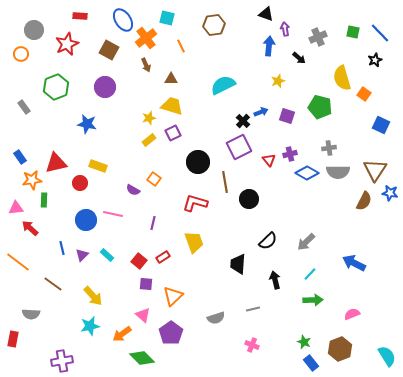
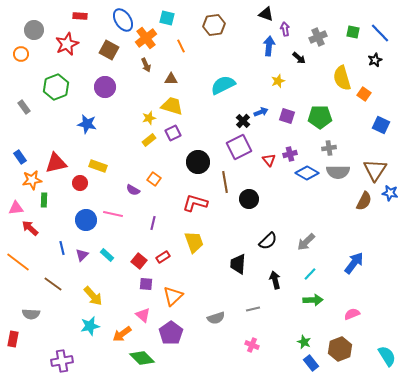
green pentagon at (320, 107): moved 10 px down; rotated 15 degrees counterclockwise
blue arrow at (354, 263): rotated 100 degrees clockwise
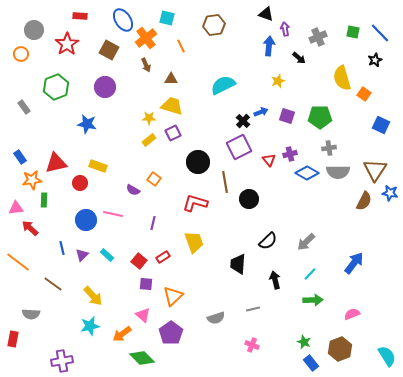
red star at (67, 44): rotated 10 degrees counterclockwise
yellow star at (149, 118): rotated 16 degrees clockwise
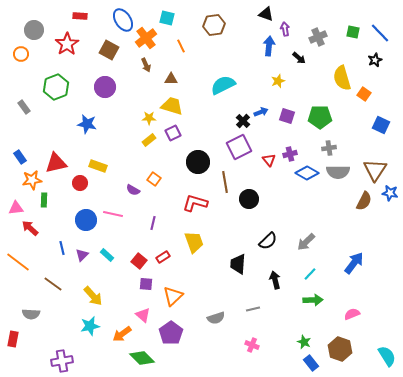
brown hexagon at (340, 349): rotated 20 degrees counterclockwise
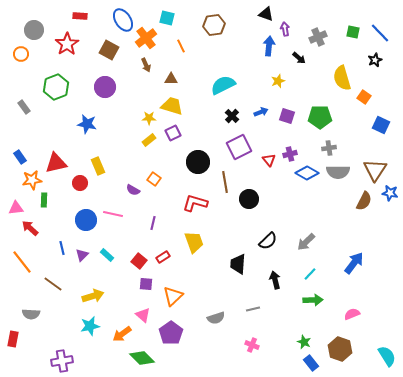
orange square at (364, 94): moved 3 px down
black cross at (243, 121): moved 11 px left, 5 px up
yellow rectangle at (98, 166): rotated 48 degrees clockwise
orange line at (18, 262): moved 4 px right; rotated 15 degrees clockwise
yellow arrow at (93, 296): rotated 65 degrees counterclockwise
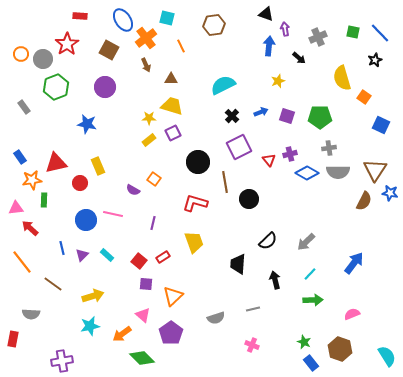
gray circle at (34, 30): moved 9 px right, 29 px down
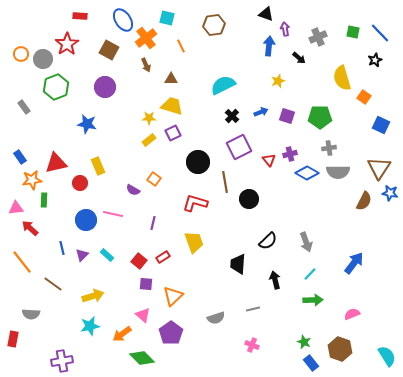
brown triangle at (375, 170): moved 4 px right, 2 px up
gray arrow at (306, 242): rotated 66 degrees counterclockwise
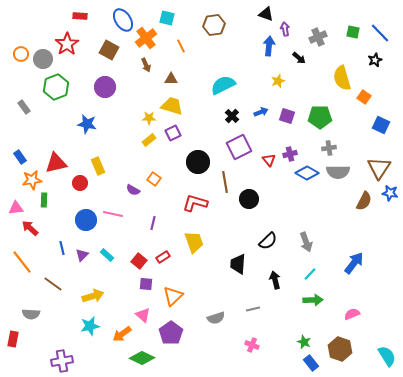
green diamond at (142, 358): rotated 20 degrees counterclockwise
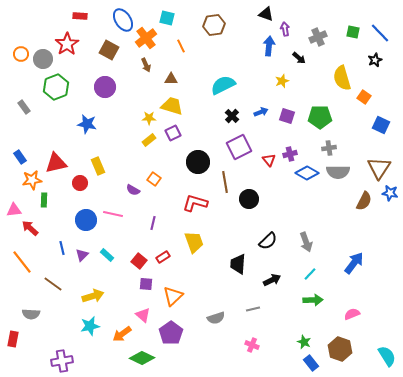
yellow star at (278, 81): moved 4 px right
pink triangle at (16, 208): moved 2 px left, 2 px down
black arrow at (275, 280): moved 3 px left; rotated 78 degrees clockwise
